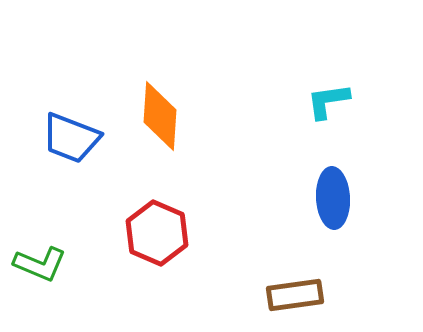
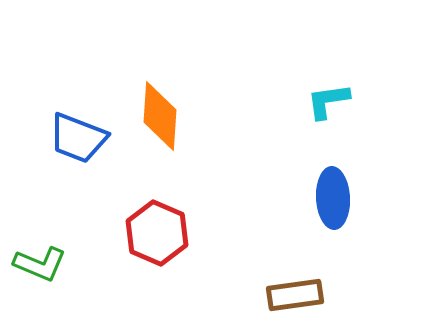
blue trapezoid: moved 7 px right
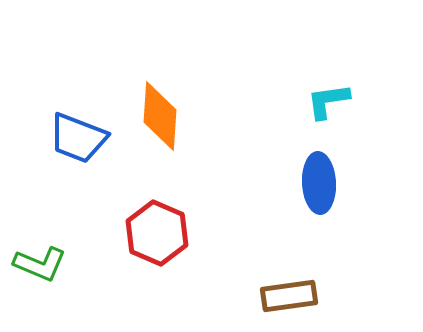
blue ellipse: moved 14 px left, 15 px up
brown rectangle: moved 6 px left, 1 px down
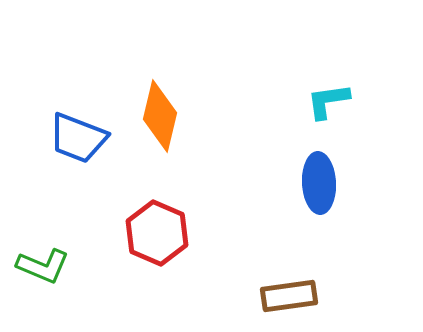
orange diamond: rotated 10 degrees clockwise
green L-shape: moved 3 px right, 2 px down
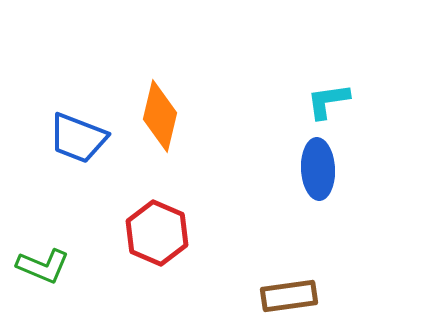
blue ellipse: moved 1 px left, 14 px up
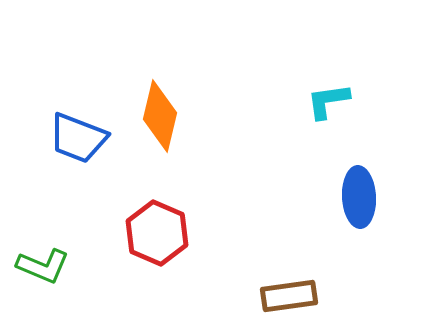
blue ellipse: moved 41 px right, 28 px down
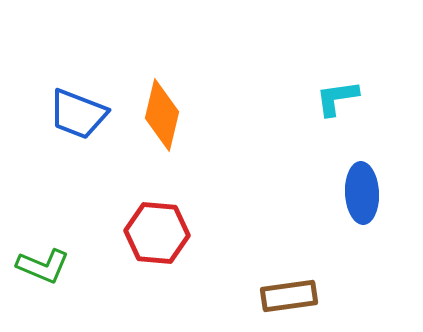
cyan L-shape: moved 9 px right, 3 px up
orange diamond: moved 2 px right, 1 px up
blue trapezoid: moved 24 px up
blue ellipse: moved 3 px right, 4 px up
red hexagon: rotated 18 degrees counterclockwise
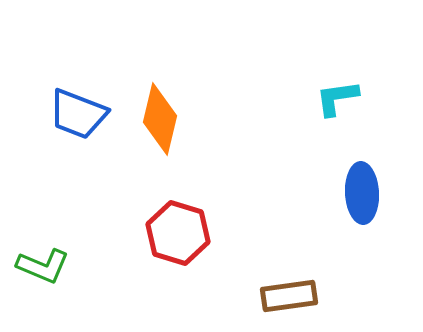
orange diamond: moved 2 px left, 4 px down
red hexagon: moved 21 px right; rotated 12 degrees clockwise
